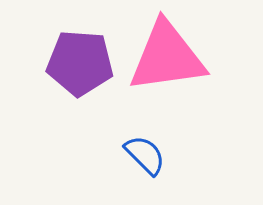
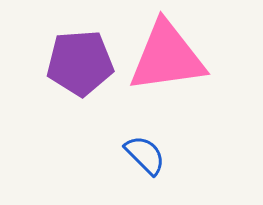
purple pentagon: rotated 8 degrees counterclockwise
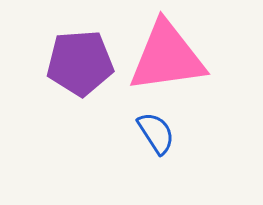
blue semicircle: moved 11 px right, 22 px up; rotated 12 degrees clockwise
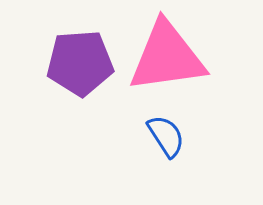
blue semicircle: moved 10 px right, 3 px down
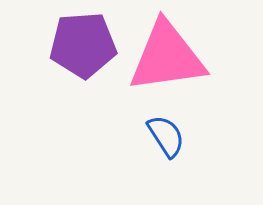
purple pentagon: moved 3 px right, 18 px up
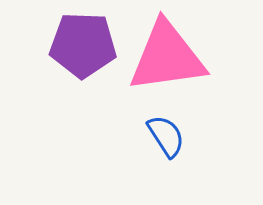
purple pentagon: rotated 6 degrees clockwise
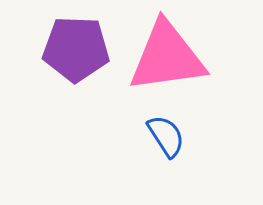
purple pentagon: moved 7 px left, 4 px down
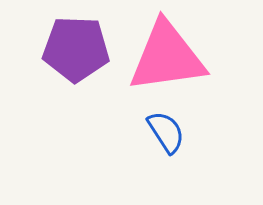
blue semicircle: moved 4 px up
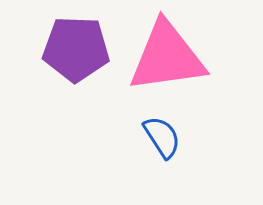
blue semicircle: moved 4 px left, 5 px down
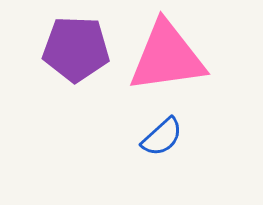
blue semicircle: rotated 81 degrees clockwise
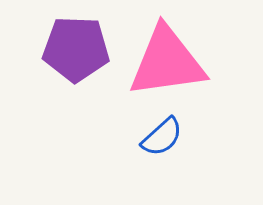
pink triangle: moved 5 px down
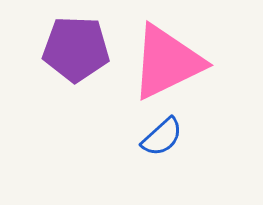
pink triangle: rotated 18 degrees counterclockwise
